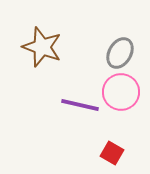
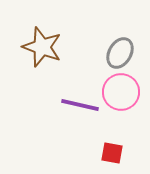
red square: rotated 20 degrees counterclockwise
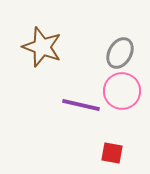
pink circle: moved 1 px right, 1 px up
purple line: moved 1 px right
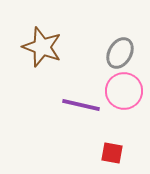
pink circle: moved 2 px right
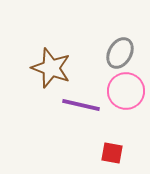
brown star: moved 9 px right, 21 px down
pink circle: moved 2 px right
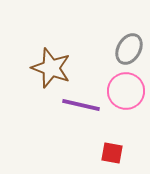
gray ellipse: moved 9 px right, 4 px up
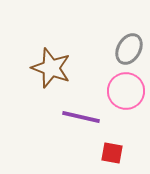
purple line: moved 12 px down
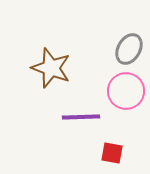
purple line: rotated 15 degrees counterclockwise
